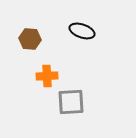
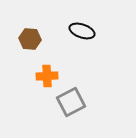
gray square: rotated 24 degrees counterclockwise
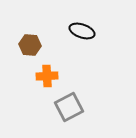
brown hexagon: moved 6 px down
gray square: moved 2 px left, 5 px down
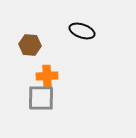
gray square: moved 28 px left, 9 px up; rotated 28 degrees clockwise
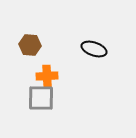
black ellipse: moved 12 px right, 18 px down
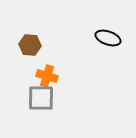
black ellipse: moved 14 px right, 11 px up
orange cross: rotated 20 degrees clockwise
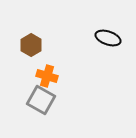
brown hexagon: moved 1 px right; rotated 25 degrees clockwise
gray square: moved 2 px down; rotated 28 degrees clockwise
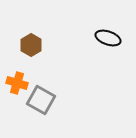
orange cross: moved 30 px left, 7 px down
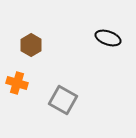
gray square: moved 22 px right
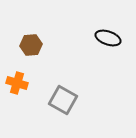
brown hexagon: rotated 25 degrees clockwise
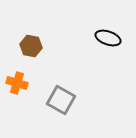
brown hexagon: moved 1 px down; rotated 15 degrees clockwise
gray square: moved 2 px left
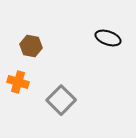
orange cross: moved 1 px right, 1 px up
gray square: rotated 16 degrees clockwise
